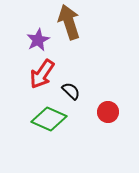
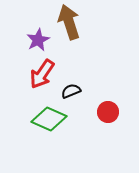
black semicircle: rotated 66 degrees counterclockwise
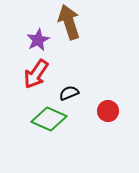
red arrow: moved 6 px left
black semicircle: moved 2 px left, 2 px down
red circle: moved 1 px up
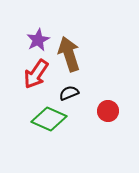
brown arrow: moved 32 px down
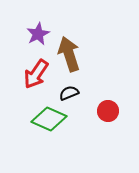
purple star: moved 6 px up
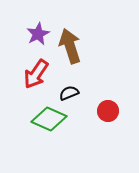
brown arrow: moved 1 px right, 8 px up
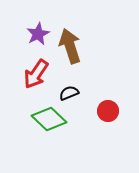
green diamond: rotated 20 degrees clockwise
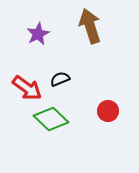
brown arrow: moved 20 px right, 20 px up
red arrow: moved 9 px left, 14 px down; rotated 88 degrees counterclockwise
black semicircle: moved 9 px left, 14 px up
green diamond: moved 2 px right
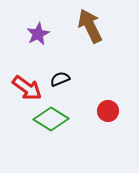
brown arrow: rotated 8 degrees counterclockwise
green diamond: rotated 12 degrees counterclockwise
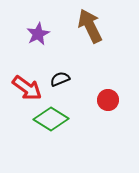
red circle: moved 11 px up
